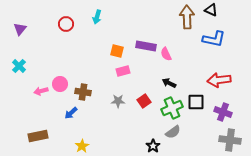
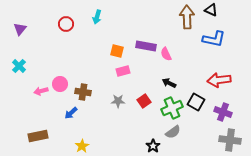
black square: rotated 30 degrees clockwise
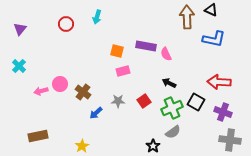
red arrow: moved 2 px down; rotated 10 degrees clockwise
brown cross: rotated 28 degrees clockwise
blue arrow: moved 25 px right
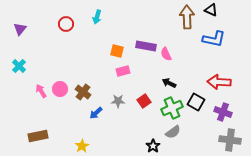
pink circle: moved 5 px down
pink arrow: rotated 72 degrees clockwise
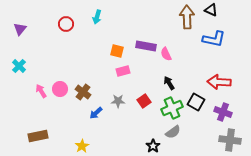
black arrow: rotated 32 degrees clockwise
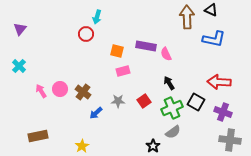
red circle: moved 20 px right, 10 px down
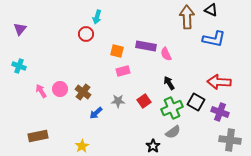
cyan cross: rotated 24 degrees counterclockwise
purple cross: moved 3 px left
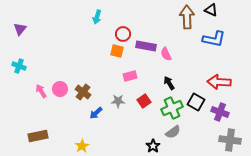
red circle: moved 37 px right
pink rectangle: moved 7 px right, 5 px down
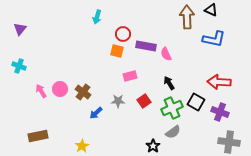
gray cross: moved 1 px left, 2 px down
